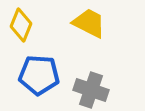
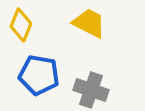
blue pentagon: rotated 6 degrees clockwise
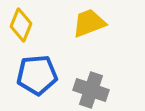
yellow trapezoid: rotated 48 degrees counterclockwise
blue pentagon: moved 2 px left; rotated 15 degrees counterclockwise
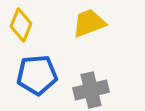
gray cross: rotated 32 degrees counterclockwise
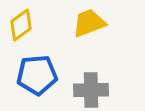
yellow diamond: rotated 32 degrees clockwise
gray cross: rotated 12 degrees clockwise
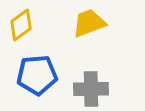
gray cross: moved 1 px up
